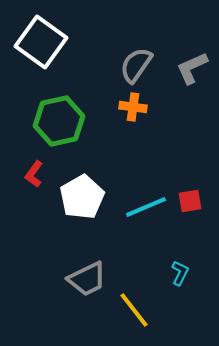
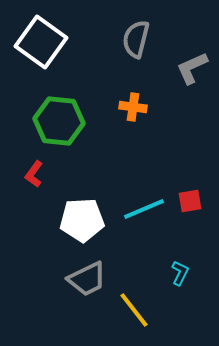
gray semicircle: moved 26 px up; rotated 21 degrees counterclockwise
green hexagon: rotated 18 degrees clockwise
white pentagon: moved 23 px down; rotated 27 degrees clockwise
cyan line: moved 2 px left, 2 px down
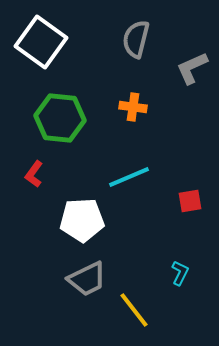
green hexagon: moved 1 px right, 3 px up
cyan line: moved 15 px left, 32 px up
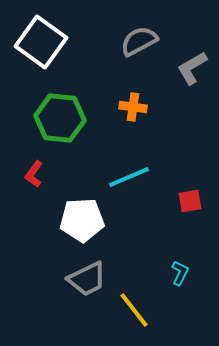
gray semicircle: moved 3 px right, 2 px down; rotated 48 degrees clockwise
gray L-shape: rotated 6 degrees counterclockwise
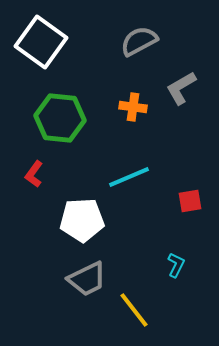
gray L-shape: moved 11 px left, 20 px down
cyan L-shape: moved 4 px left, 8 px up
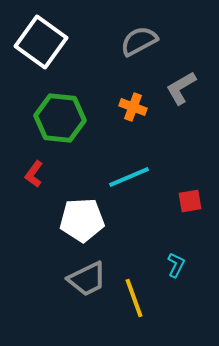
orange cross: rotated 12 degrees clockwise
yellow line: moved 12 px up; rotated 18 degrees clockwise
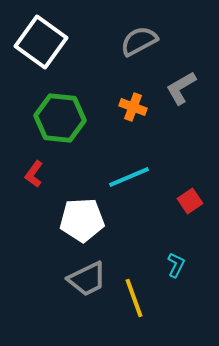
red square: rotated 25 degrees counterclockwise
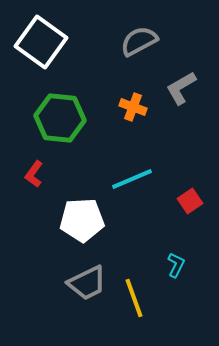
cyan line: moved 3 px right, 2 px down
gray trapezoid: moved 4 px down
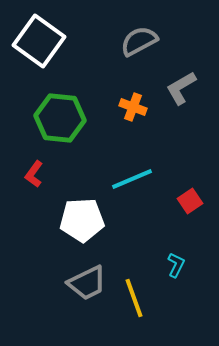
white square: moved 2 px left, 1 px up
